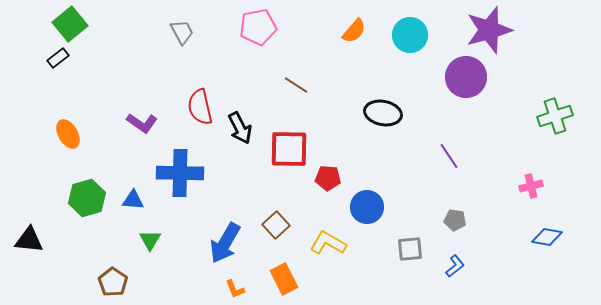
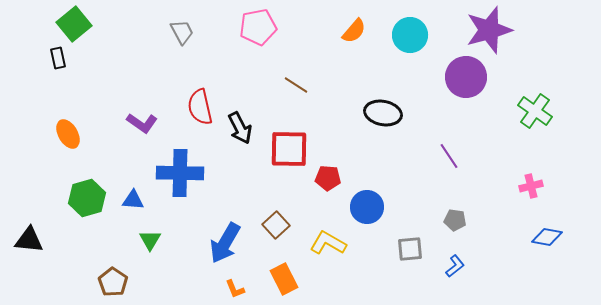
green square: moved 4 px right
black rectangle: rotated 65 degrees counterclockwise
green cross: moved 20 px left, 5 px up; rotated 36 degrees counterclockwise
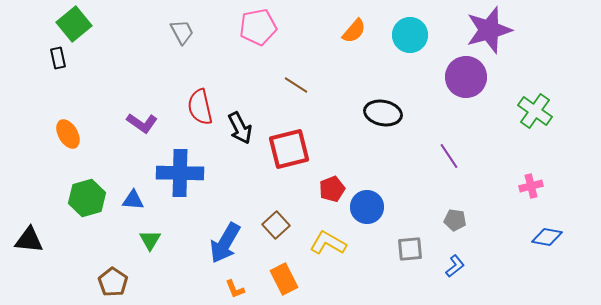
red square: rotated 15 degrees counterclockwise
red pentagon: moved 4 px right, 11 px down; rotated 25 degrees counterclockwise
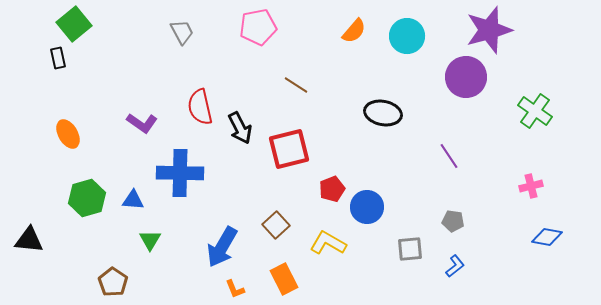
cyan circle: moved 3 px left, 1 px down
gray pentagon: moved 2 px left, 1 px down
blue arrow: moved 3 px left, 4 px down
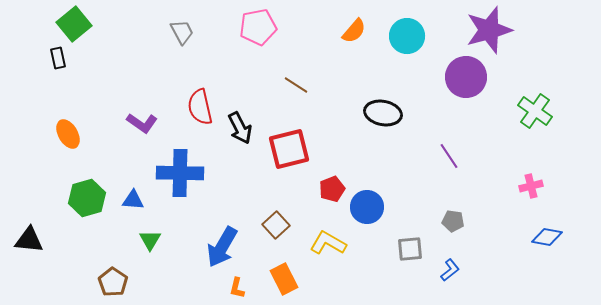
blue L-shape: moved 5 px left, 4 px down
orange L-shape: moved 2 px right, 1 px up; rotated 35 degrees clockwise
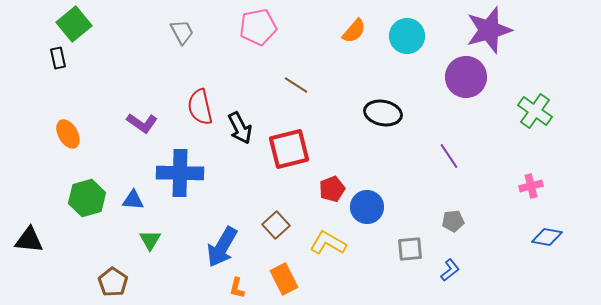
gray pentagon: rotated 15 degrees counterclockwise
